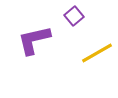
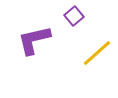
yellow line: rotated 12 degrees counterclockwise
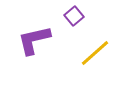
yellow line: moved 2 px left
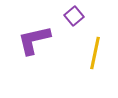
yellow line: rotated 36 degrees counterclockwise
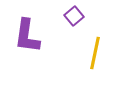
purple L-shape: moved 7 px left, 4 px up; rotated 69 degrees counterclockwise
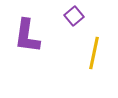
yellow line: moved 1 px left
